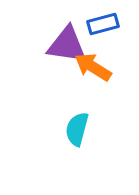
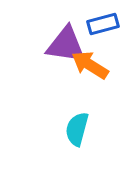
purple triangle: moved 1 px left
orange arrow: moved 3 px left, 2 px up
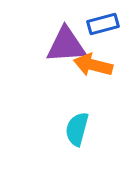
purple triangle: rotated 12 degrees counterclockwise
orange arrow: moved 3 px right; rotated 18 degrees counterclockwise
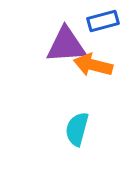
blue rectangle: moved 3 px up
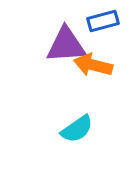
cyan semicircle: rotated 140 degrees counterclockwise
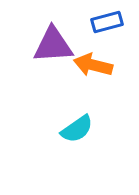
blue rectangle: moved 4 px right, 1 px down
purple triangle: moved 13 px left
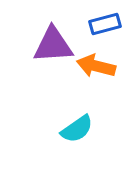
blue rectangle: moved 2 px left, 2 px down
orange arrow: moved 3 px right, 1 px down
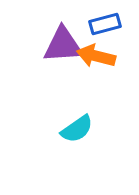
purple triangle: moved 10 px right
orange arrow: moved 10 px up
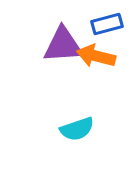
blue rectangle: moved 2 px right
cyan semicircle: rotated 16 degrees clockwise
